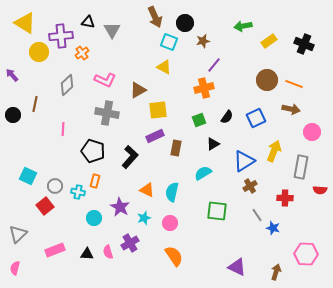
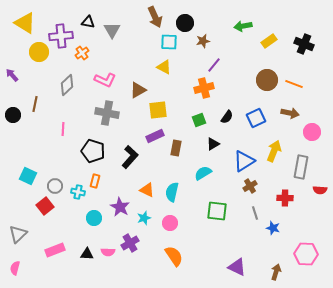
cyan square at (169, 42): rotated 18 degrees counterclockwise
brown arrow at (291, 109): moved 1 px left, 4 px down
gray line at (257, 215): moved 2 px left, 2 px up; rotated 16 degrees clockwise
pink semicircle at (108, 252): rotated 72 degrees counterclockwise
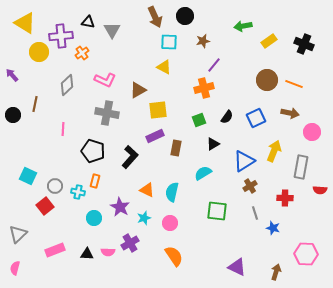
black circle at (185, 23): moved 7 px up
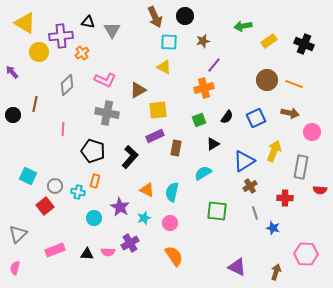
purple arrow at (12, 75): moved 3 px up
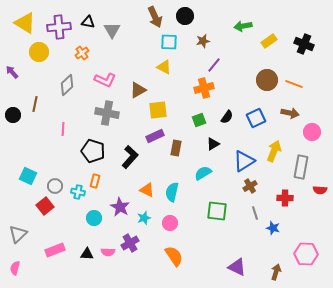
purple cross at (61, 36): moved 2 px left, 9 px up
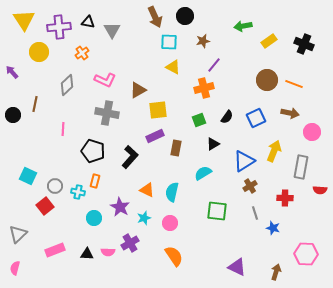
yellow triangle at (25, 23): moved 1 px left, 3 px up; rotated 25 degrees clockwise
yellow triangle at (164, 67): moved 9 px right
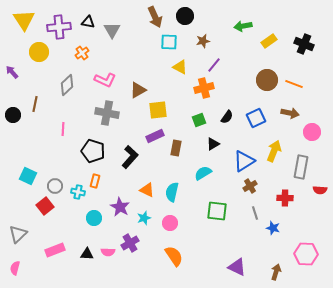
yellow triangle at (173, 67): moved 7 px right
